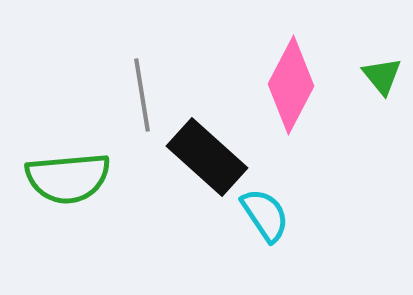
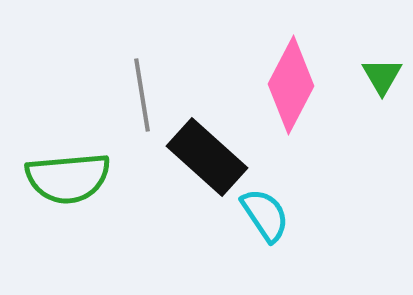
green triangle: rotated 9 degrees clockwise
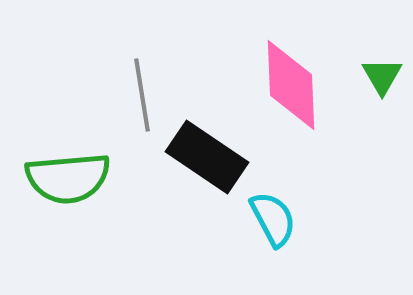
pink diamond: rotated 30 degrees counterclockwise
black rectangle: rotated 8 degrees counterclockwise
cyan semicircle: moved 8 px right, 4 px down; rotated 6 degrees clockwise
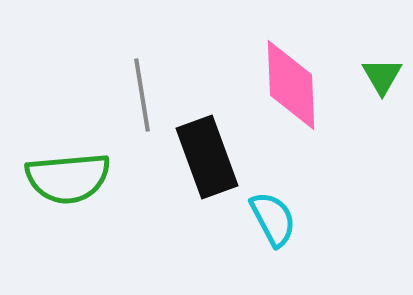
black rectangle: rotated 36 degrees clockwise
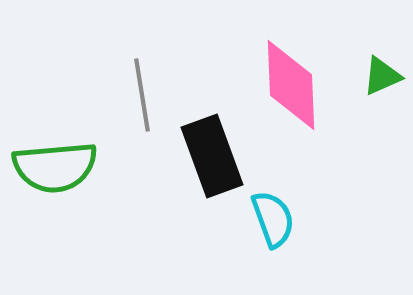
green triangle: rotated 36 degrees clockwise
black rectangle: moved 5 px right, 1 px up
green semicircle: moved 13 px left, 11 px up
cyan semicircle: rotated 8 degrees clockwise
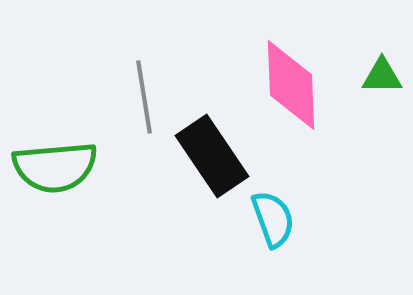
green triangle: rotated 24 degrees clockwise
gray line: moved 2 px right, 2 px down
black rectangle: rotated 14 degrees counterclockwise
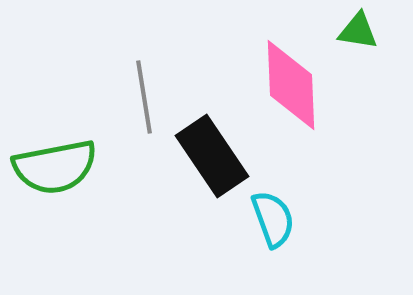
green triangle: moved 24 px left, 45 px up; rotated 9 degrees clockwise
green semicircle: rotated 6 degrees counterclockwise
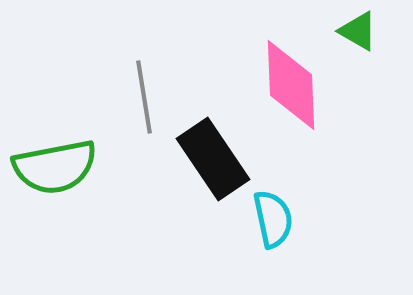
green triangle: rotated 21 degrees clockwise
black rectangle: moved 1 px right, 3 px down
cyan semicircle: rotated 8 degrees clockwise
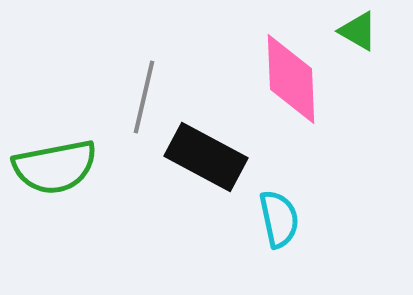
pink diamond: moved 6 px up
gray line: rotated 22 degrees clockwise
black rectangle: moved 7 px left, 2 px up; rotated 28 degrees counterclockwise
cyan semicircle: moved 6 px right
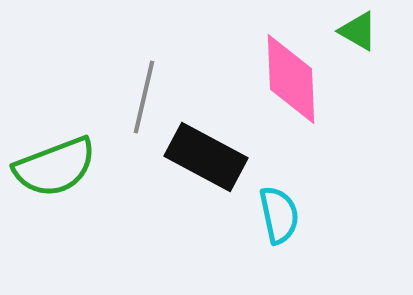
green semicircle: rotated 10 degrees counterclockwise
cyan semicircle: moved 4 px up
